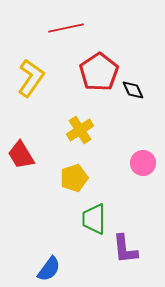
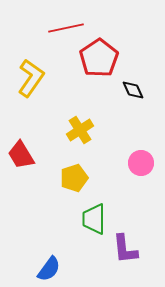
red pentagon: moved 14 px up
pink circle: moved 2 px left
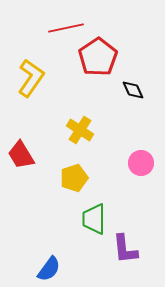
red pentagon: moved 1 px left, 1 px up
yellow cross: rotated 24 degrees counterclockwise
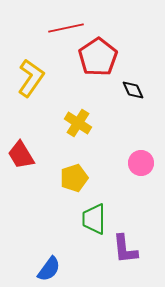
yellow cross: moved 2 px left, 7 px up
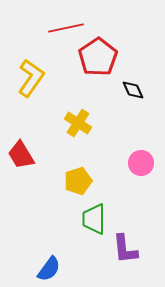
yellow pentagon: moved 4 px right, 3 px down
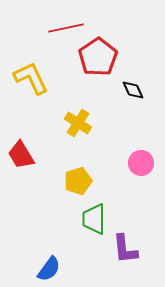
yellow L-shape: rotated 60 degrees counterclockwise
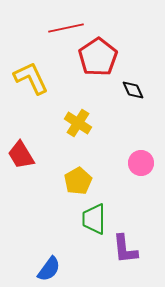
yellow pentagon: rotated 12 degrees counterclockwise
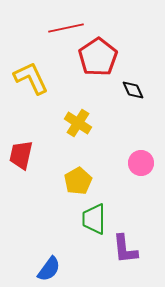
red trapezoid: rotated 44 degrees clockwise
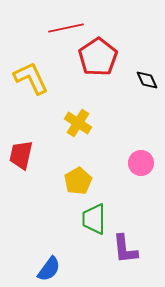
black diamond: moved 14 px right, 10 px up
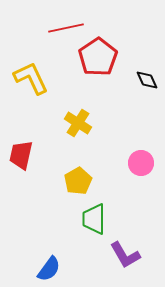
purple L-shape: moved 6 px down; rotated 24 degrees counterclockwise
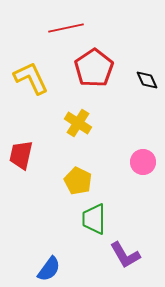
red pentagon: moved 4 px left, 11 px down
pink circle: moved 2 px right, 1 px up
yellow pentagon: rotated 16 degrees counterclockwise
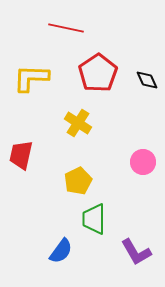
red line: rotated 24 degrees clockwise
red pentagon: moved 4 px right, 5 px down
yellow L-shape: rotated 63 degrees counterclockwise
yellow pentagon: rotated 20 degrees clockwise
purple L-shape: moved 11 px right, 3 px up
blue semicircle: moved 12 px right, 18 px up
